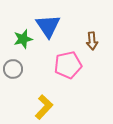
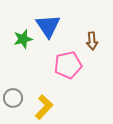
gray circle: moved 29 px down
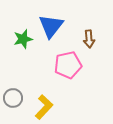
blue triangle: moved 3 px right; rotated 12 degrees clockwise
brown arrow: moved 3 px left, 2 px up
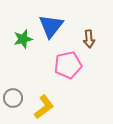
yellow L-shape: rotated 10 degrees clockwise
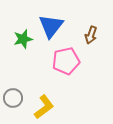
brown arrow: moved 2 px right, 4 px up; rotated 24 degrees clockwise
pink pentagon: moved 2 px left, 4 px up
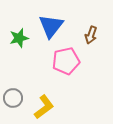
green star: moved 4 px left, 1 px up
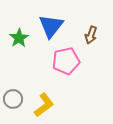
green star: rotated 18 degrees counterclockwise
gray circle: moved 1 px down
yellow L-shape: moved 2 px up
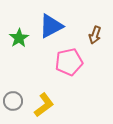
blue triangle: rotated 24 degrees clockwise
brown arrow: moved 4 px right
pink pentagon: moved 3 px right, 1 px down
gray circle: moved 2 px down
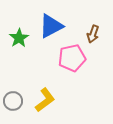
brown arrow: moved 2 px left, 1 px up
pink pentagon: moved 3 px right, 4 px up
yellow L-shape: moved 1 px right, 5 px up
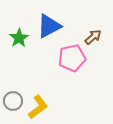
blue triangle: moved 2 px left
brown arrow: moved 3 px down; rotated 150 degrees counterclockwise
yellow L-shape: moved 7 px left, 7 px down
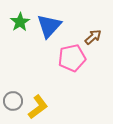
blue triangle: rotated 20 degrees counterclockwise
green star: moved 1 px right, 16 px up
